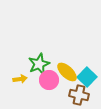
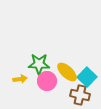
green star: rotated 25 degrees clockwise
pink circle: moved 2 px left, 1 px down
brown cross: moved 1 px right
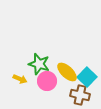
green star: rotated 15 degrees clockwise
yellow arrow: rotated 32 degrees clockwise
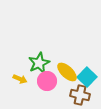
green star: moved 1 px up; rotated 30 degrees clockwise
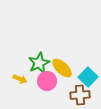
yellow ellipse: moved 5 px left, 4 px up
cyan square: moved 1 px right
brown cross: rotated 18 degrees counterclockwise
